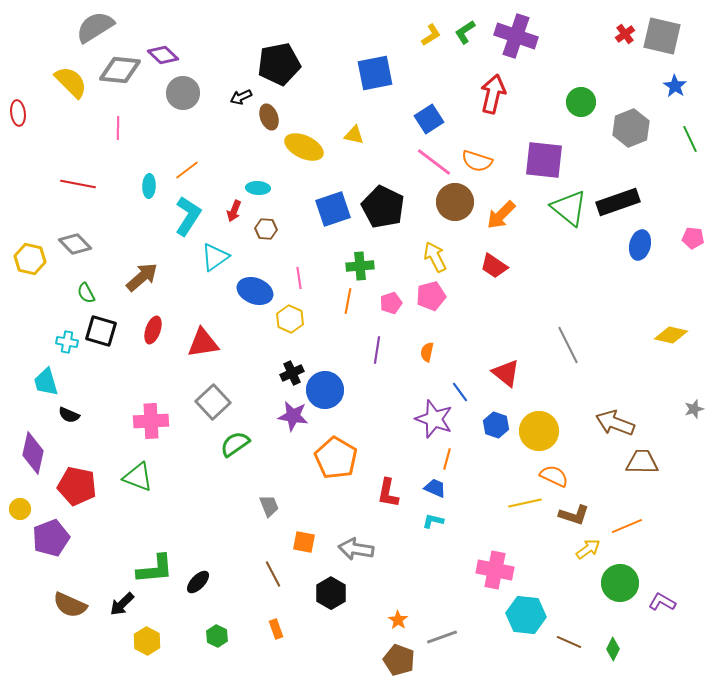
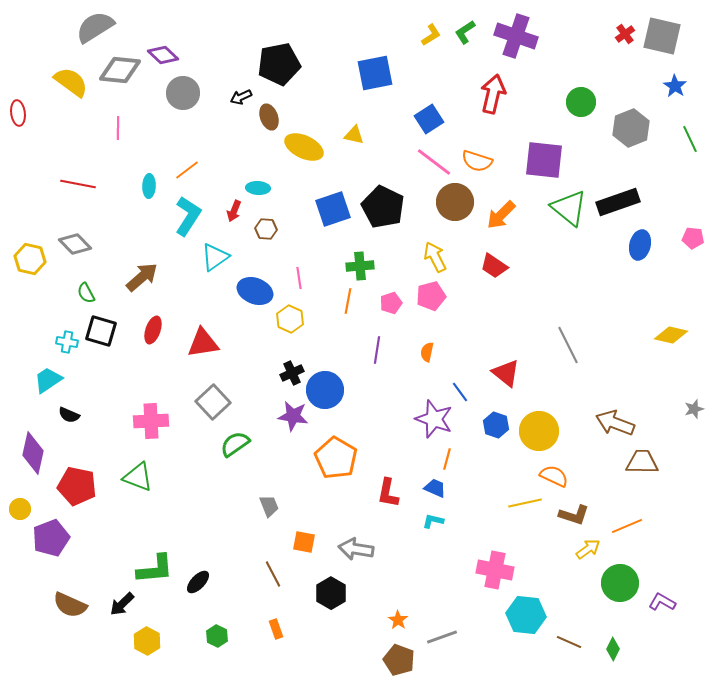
yellow semicircle at (71, 82): rotated 9 degrees counterclockwise
cyan trapezoid at (46, 382): moved 2 px right, 2 px up; rotated 72 degrees clockwise
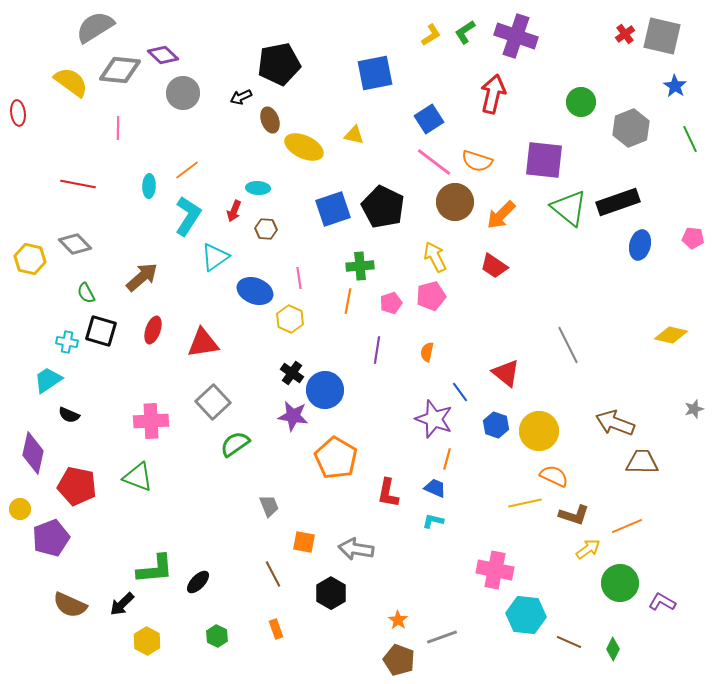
brown ellipse at (269, 117): moved 1 px right, 3 px down
black cross at (292, 373): rotated 30 degrees counterclockwise
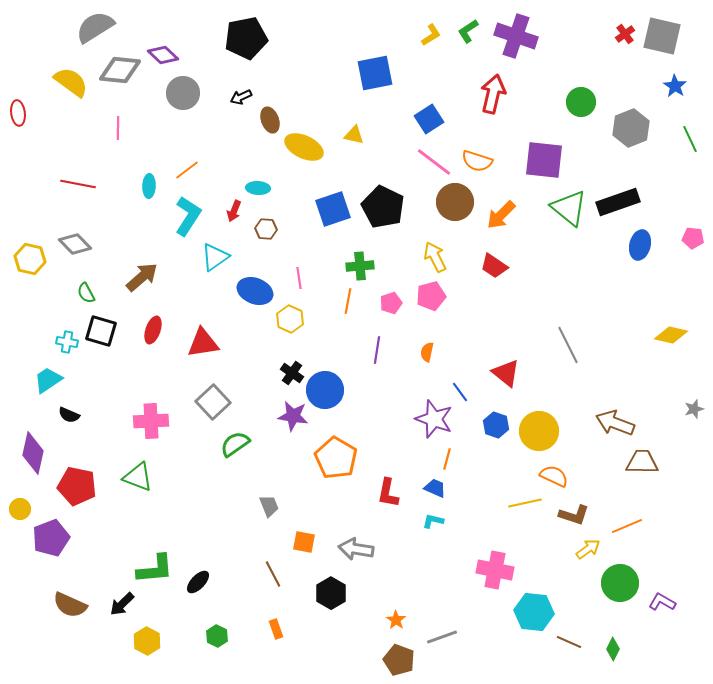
green L-shape at (465, 32): moved 3 px right, 1 px up
black pentagon at (279, 64): moved 33 px left, 26 px up
cyan hexagon at (526, 615): moved 8 px right, 3 px up
orange star at (398, 620): moved 2 px left
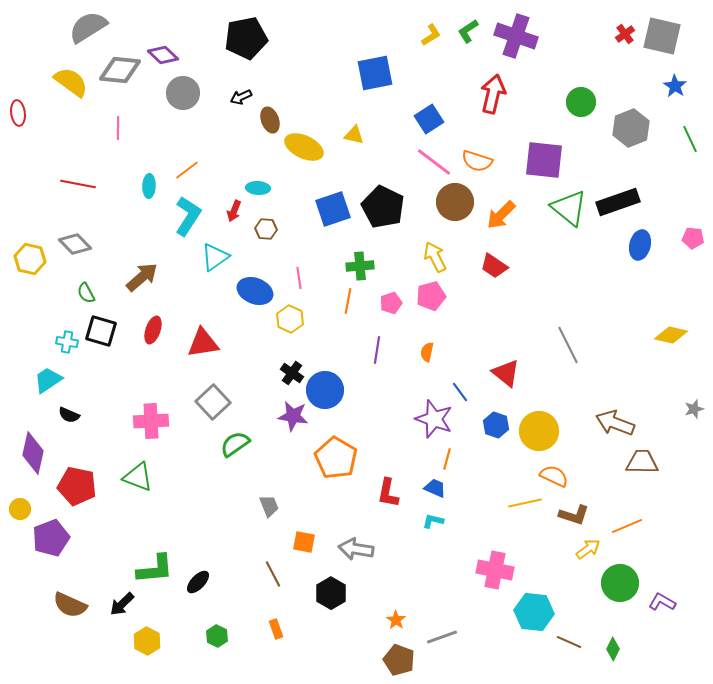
gray semicircle at (95, 27): moved 7 px left
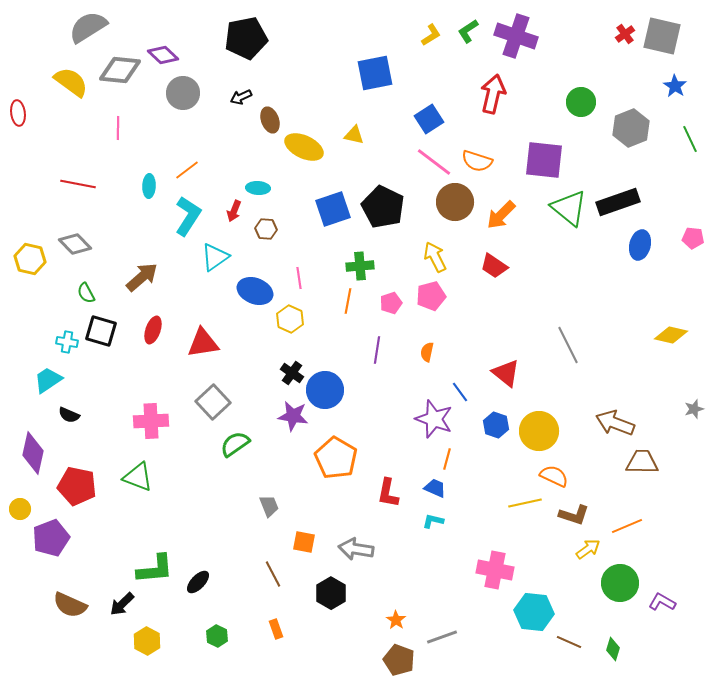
green diamond at (613, 649): rotated 10 degrees counterclockwise
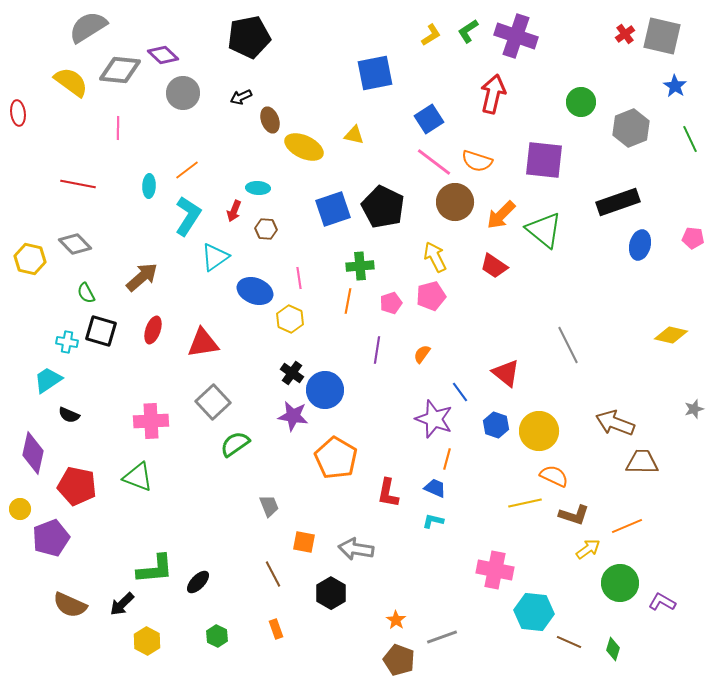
black pentagon at (246, 38): moved 3 px right, 1 px up
green triangle at (569, 208): moved 25 px left, 22 px down
orange semicircle at (427, 352): moved 5 px left, 2 px down; rotated 24 degrees clockwise
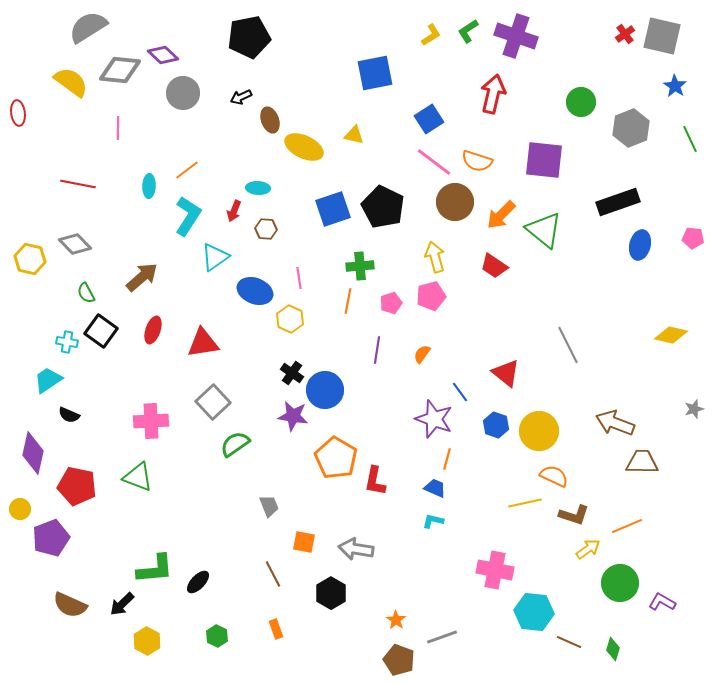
yellow arrow at (435, 257): rotated 12 degrees clockwise
black square at (101, 331): rotated 20 degrees clockwise
red L-shape at (388, 493): moved 13 px left, 12 px up
